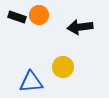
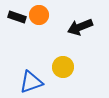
black arrow: rotated 15 degrees counterclockwise
blue triangle: rotated 15 degrees counterclockwise
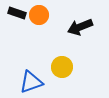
black rectangle: moved 4 px up
yellow circle: moved 1 px left
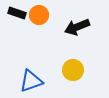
black arrow: moved 3 px left
yellow circle: moved 11 px right, 3 px down
blue triangle: moved 1 px up
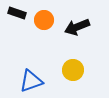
orange circle: moved 5 px right, 5 px down
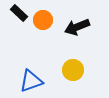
black rectangle: moved 2 px right; rotated 24 degrees clockwise
orange circle: moved 1 px left
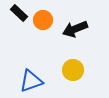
black arrow: moved 2 px left, 2 px down
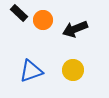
blue triangle: moved 10 px up
